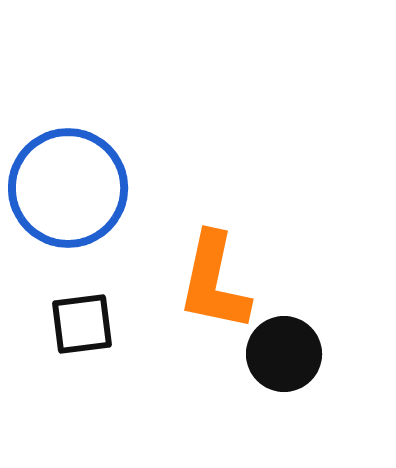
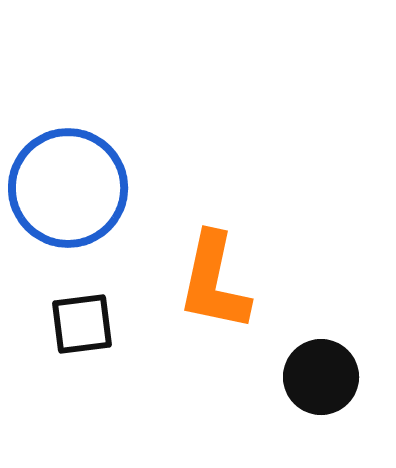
black circle: moved 37 px right, 23 px down
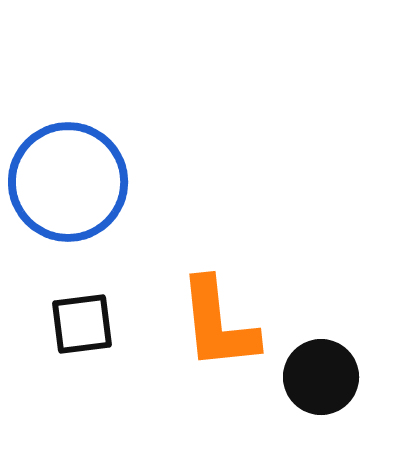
blue circle: moved 6 px up
orange L-shape: moved 4 px right, 42 px down; rotated 18 degrees counterclockwise
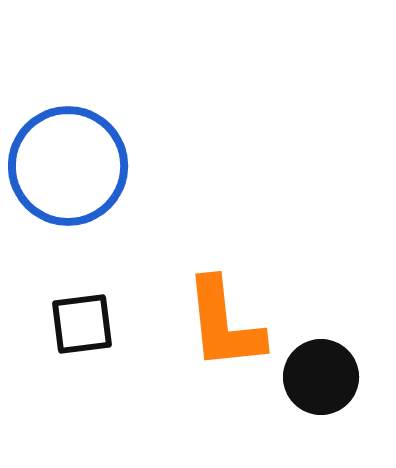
blue circle: moved 16 px up
orange L-shape: moved 6 px right
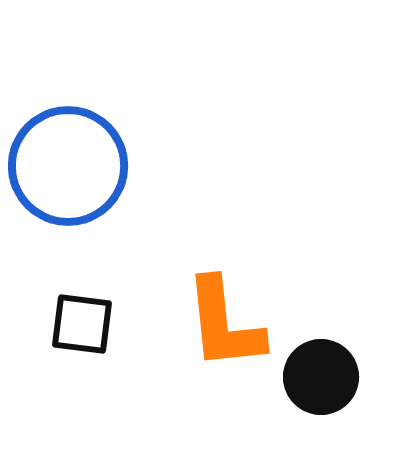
black square: rotated 14 degrees clockwise
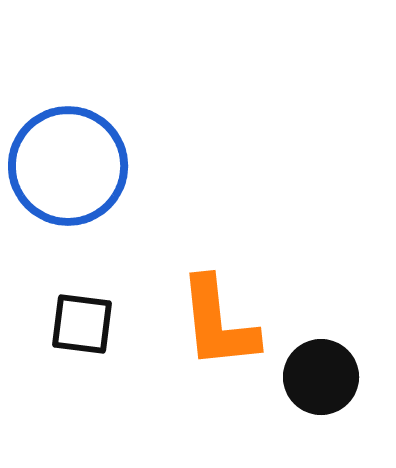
orange L-shape: moved 6 px left, 1 px up
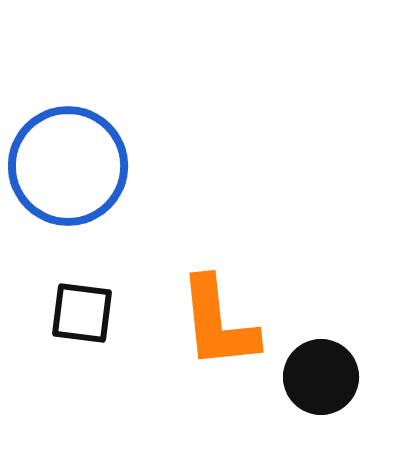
black square: moved 11 px up
